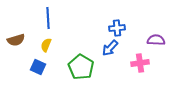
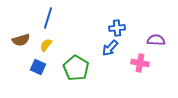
blue line: rotated 20 degrees clockwise
brown semicircle: moved 5 px right
yellow semicircle: rotated 16 degrees clockwise
pink cross: rotated 18 degrees clockwise
green pentagon: moved 5 px left, 1 px down
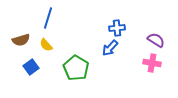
purple semicircle: rotated 30 degrees clockwise
yellow semicircle: rotated 80 degrees counterclockwise
pink cross: moved 12 px right
blue square: moved 7 px left; rotated 28 degrees clockwise
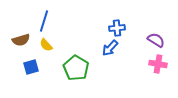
blue line: moved 4 px left, 3 px down
pink cross: moved 6 px right, 1 px down
blue square: rotated 21 degrees clockwise
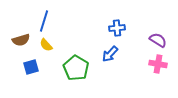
purple semicircle: moved 2 px right
blue arrow: moved 6 px down
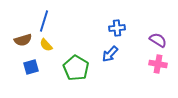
brown semicircle: moved 2 px right
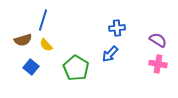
blue line: moved 1 px left, 1 px up
blue square: rotated 35 degrees counterclockwise
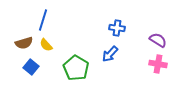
blue cross: rotated 14 degrees clockwise
brown semicircle: moved 1 px right, 3 px down
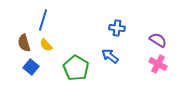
brown semicircle: rotated 90 degrees clockwise
blue arrow: moved 2 px down; rotated 84 degrees clockwise
pink cross: rotated 18 degrees clockwise
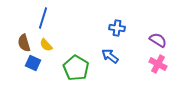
blue line: moved 2 px up
blue square: moved 2 px right, 4 px up; rotated 14 degrees counterclockwise
